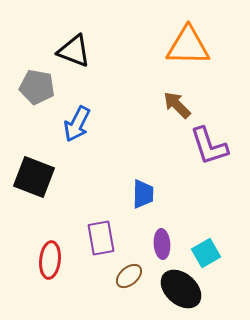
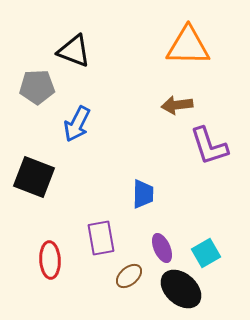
gray pentagon: rotated 12 degrees counterclockwise
brown arrow: rotated 52 degrees counterclockwise
purple ellipse: moved 4 px down; rotated 20 degrees counterclockwise
red ellipse: rotated 9 degrees counterclockwise
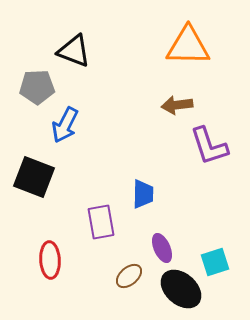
blue arrow: moved 12 px left, 1 px down
purple rectangle: moved 16 px up
cyan square: moved 9 px right, 9 px down; rotated 12 degrees clockwise
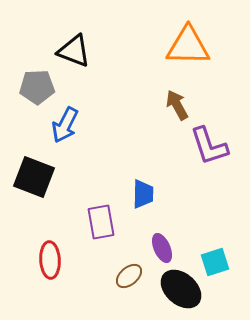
brown arrow: rotated 68 degrees clockwise
